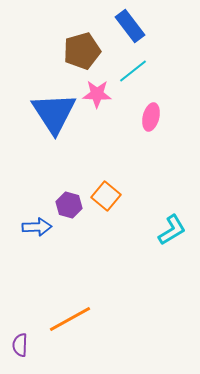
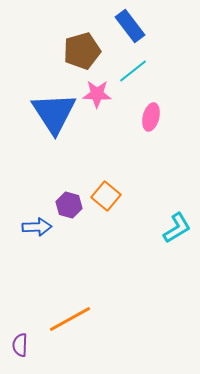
cyan L-shape: moved 5 px right, 2 px up
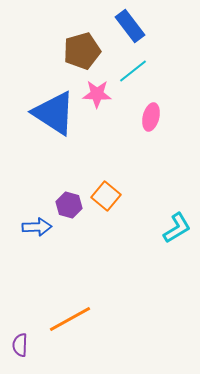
blue triangle: rotated 24 degrees counterclockwise
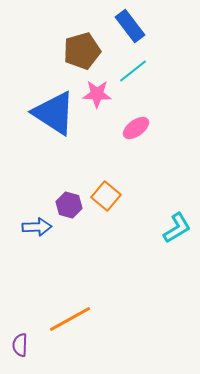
pink ellipse: moved 15 px left, 11 px down; rotated 40 degrees clockwise
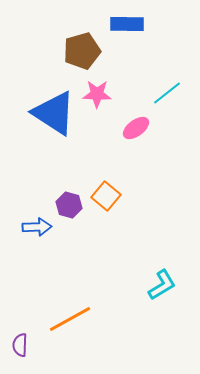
blue rectangle: moved 3 px left, 2 px up; rotated 52 degrees counterclockwise
cyan line: moved 34 px right, 22 px down
cyan L-shape: moved 15 px left, 57 px down
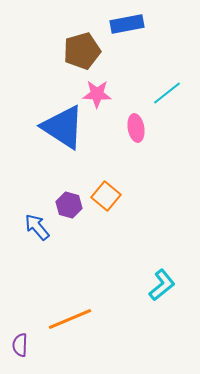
blue rectangle: rotated 12 degrees counterclockwise
blue triangle: moved 9 px right, 14 px down
pink ellipse: rotated 64 degrees counterclockwise
blue arrow: rotated 128 degrees counterclockwise
cyan L-shape: rotated 8 degrees counterclockwise
orange line: rotated 6 degrees clockwise
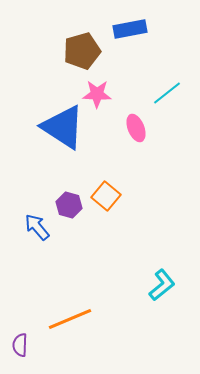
blue rectangle: moved 3 px right, 5 px down
pink ellipse: rotated 12 degrees counterclockwise
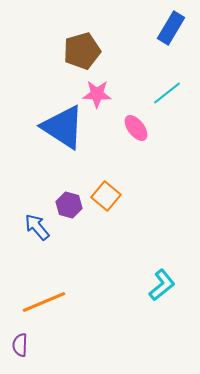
blue rectangle: moved 41 px right, 1 px up; rotated 48 degrees counterclockwise
pink ellipse: rotated 16 degrees counterclockwise
orange line: moved 26 px left, 17 px up
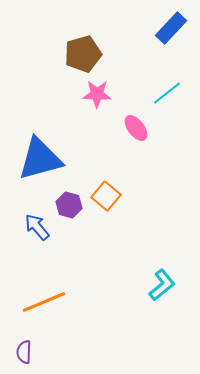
blue rectangle: rotated 12 degrees clockwise
brown pentagon: moved 1 px right, 3 px down
blue triangle: moved 23 px left, 32 px down; rotated 48 degrees counterclockwise
purple semicircle: moved 4 px right, 7 px down
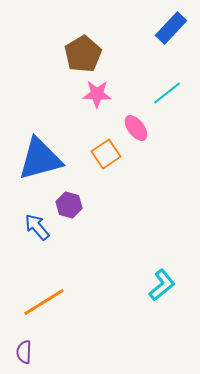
brown pentagon: rotated 15 degrees counterclockwise
orange square: moved 42 px up; rotated 16 degrees clockwise
orange line: rotated 9 degrees counterclockwise
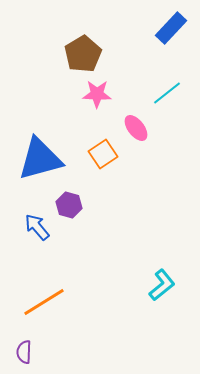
orange square: moved 3 px left
